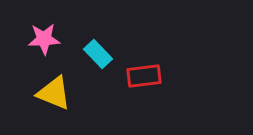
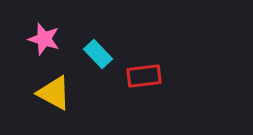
pink star: rotated 20 degrees clockwise
yellow triangle: rotated 6 degrees clockwise
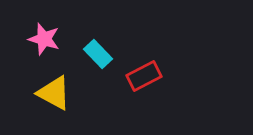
red rectangle: rotated 20 degrees counterclockwise
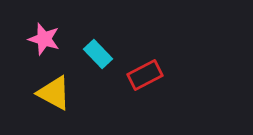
red rectangle: moved 1 px right, 1 px up
